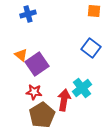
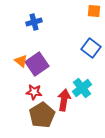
blue cross: moved 6 px right, 8 px down
orange triangle: moved 6 px down
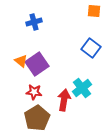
brown pentagon: moved 5 px left, 3 px down
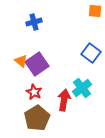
orange square: moved 1 px right
blue square: moved 5 px down
red star: rotated 21 degrees clockwise
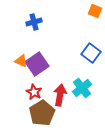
orange square: rotated 16 degrees clockwise
orange triangle: rotated 16 degrees counterclockwise
red arrow: moved 4 px left, 5 px up
brown pentagon: moved 5 px right, 5 px up
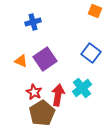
blue cross: moved 1 px left
purple square: moved 8 px right, 5 px up
red arrow: moved 2 px left
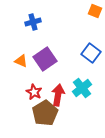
brown pentagon: moved 3 px right
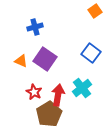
orange square: rotated 32 degrees clockwise
blue cross: moved 2 px right, 5 px down
purple square: rotated 20 degrees counterclockwise
brown pentagon: moved 4 px right, 1 px down
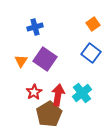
orange square: moved 2 px left, 13 px down
orange triangle: rotated 40 degrees clockwise
cyan cross: moved 5 px down
red star: rotated 14 degrees clockwise
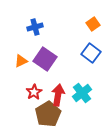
orange triangle: rotated 32 degrees clockwise
brown pentagon: moved 1 px left
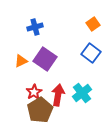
brown pentagon: moved 8 px left, 4 px up
